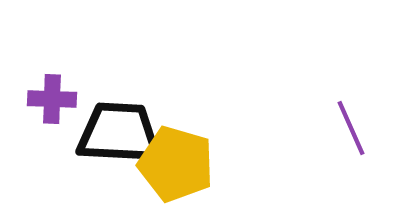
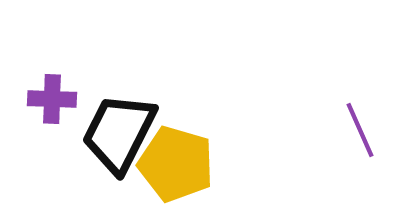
purple line: moved 9 px right, 2 px down
black trapezoid: rotated 66 degrees counterclockwise
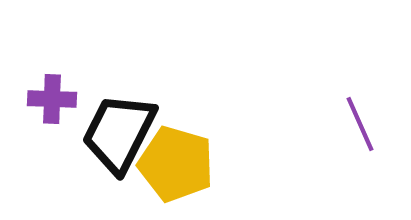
purple line: moved 6 px up
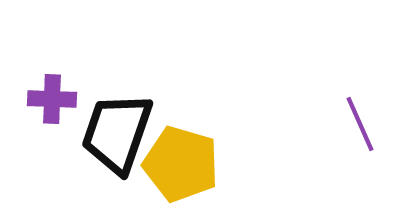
black trapezoid: moved 2 px left; rotated 8 degrees counterclockwise
yellow pentagon: moved 5 px right
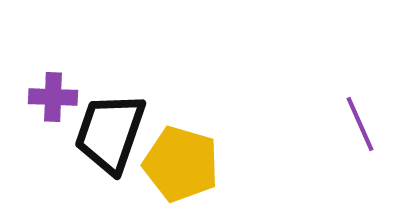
purple cross: moved 1 px right, 2 px up
black trapezoid: moved 7 px left
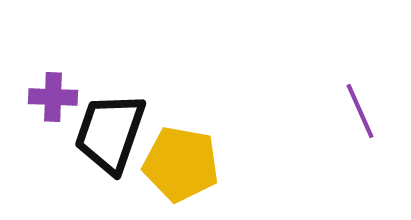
purple line: moved 13 px up
yellow pentagon: rotated 6 degrees counterclockwise
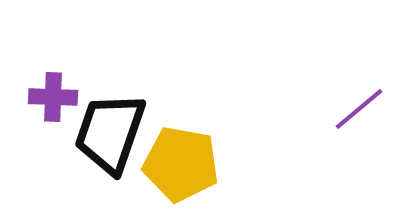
purple line: moved 1 px left, 2 px up; rotated 74 degrees clockwise
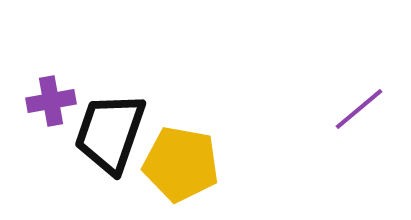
purple cross: moved 2 px left, 4 px down; rotated 12 degrees counterclockwise
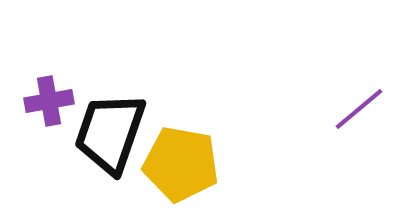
purple cross: moved 2 px left
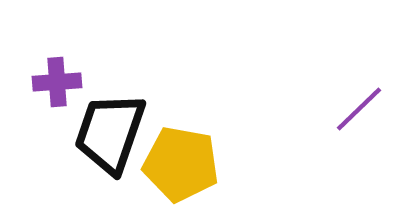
purple cross: moved 8 px right, 19 px up; rotated 6 degrees clockwise
purple line: rotated 4 degrees counterclockwise
